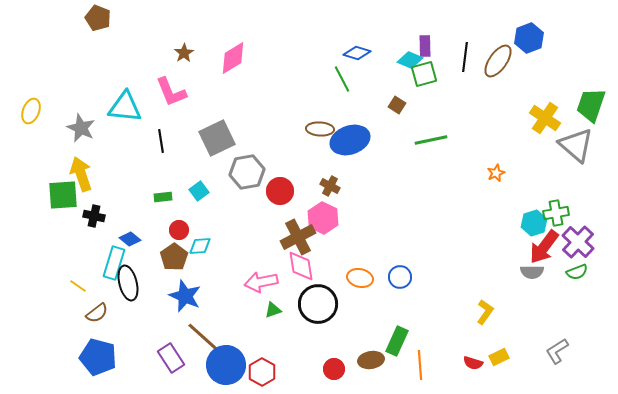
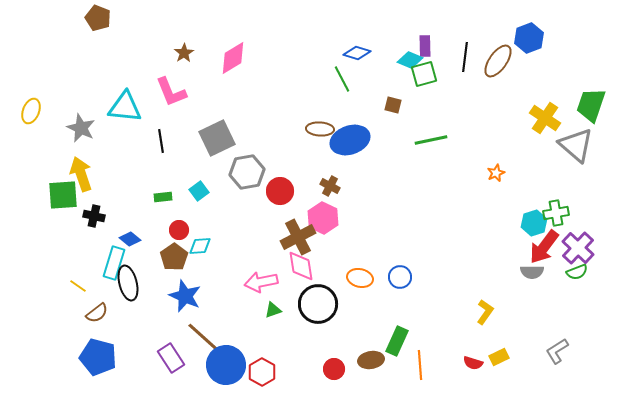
brown square at (397, 105): moved 4 px left; rotated 18 degrees counterclockwise
purple cross at (578, 242): moved 6 px down
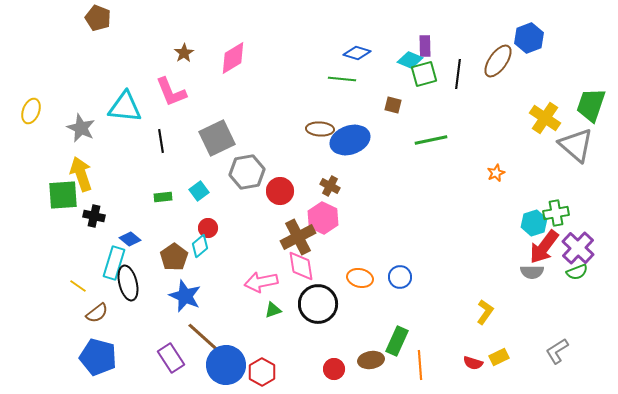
black line at (465, 57): moved 7 px left, 17 px down
green line at (342, 79): rotated 56 degrees counterclockwise
red circle at (179, 230): moved 29 px right, 2 px up
cyan diamond at (200, 246): rotated 35 degrees counterclockwise
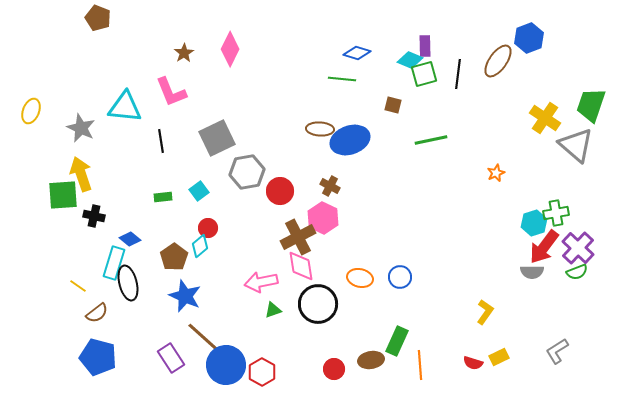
pink diamond at (233, 58): moved 3 px left, 9 px up; rotated 32 degrees counterclockwise
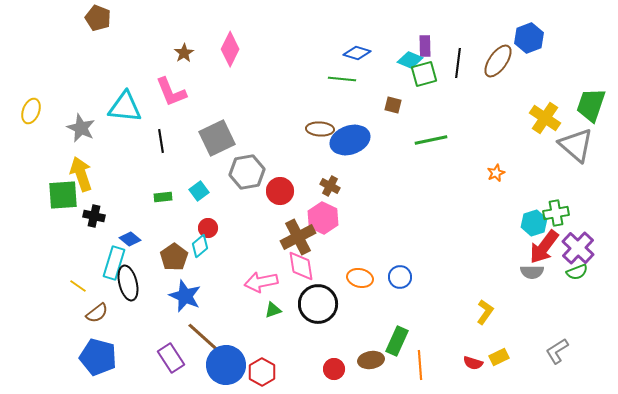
black line at (458, 74): moved 11 px up
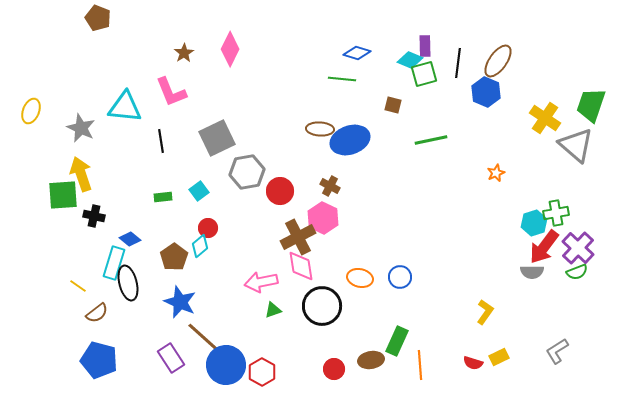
blue hexagon at (529, 38): moved 43 px left, 54 px down; rotated 16 degrees counterclockwise
blue star at (185, 296): moved 5 px left, 6 px down
black circle at (318, 304): moved 4 px right, 2 px down
blue pentagon at (98, 357): moved 1 px right, 3 px down
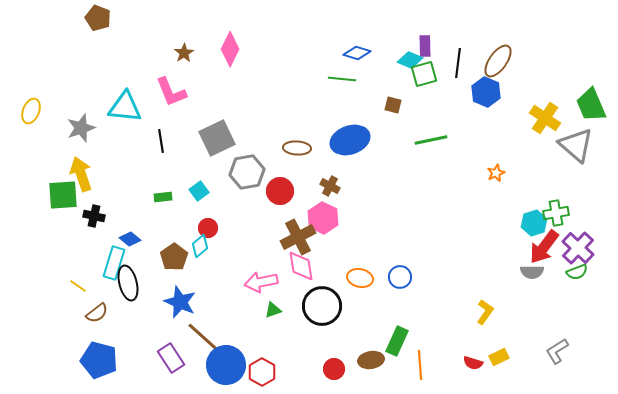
green trapezoid at (591, 105): rotated 42 degrees counterclockwise
gray star at (81, 128): rotated 28 degrees clockwise
brown ellipse at (320, 129): moved 23 px left, 19 px down
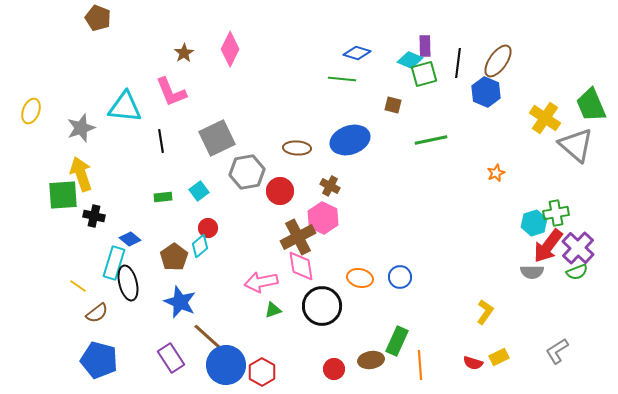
red arrow at (544, 247): moved 4 px right, 1 px up
brown line at (203, 337): moved 6 px right, 1 px down
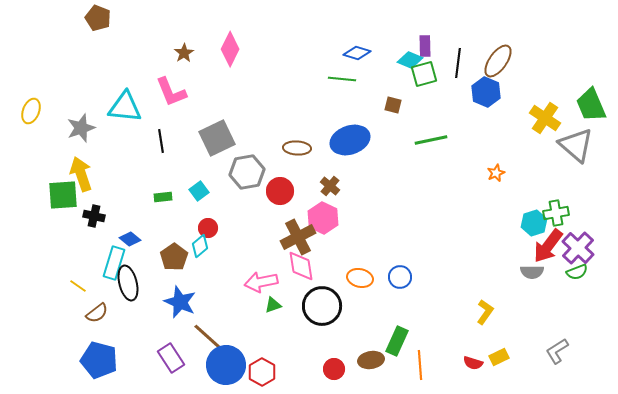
brown cross at (330, 186): rotated 12 degrees clockwise
green triangle at (273, 310): moved 5 px up
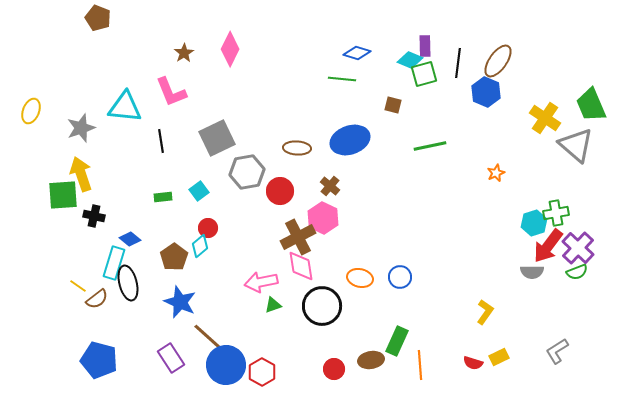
green line at (431, 140): moved 1 px left, 6 px down
brown semicircle at (97, 313): moved 14 px up
